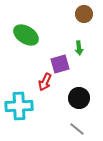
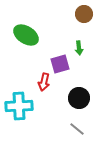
red arrow: moved 1 px left; rotated 12 degrees counterclockwise
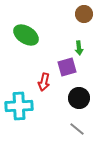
purple square: moved 7 px right, 3 px down
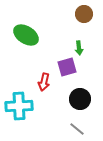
black circle: moved 1 px right, 1 px down
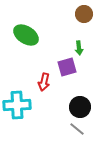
black circle: moved 8 px down
cyan cross: moved 2 px left, 1 px up
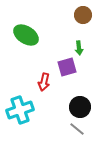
brown circle: moved 1 px left, 1 px down
cyan cross: moved 3 px right, 5 px down; rotated 16 degrees counterclockwise
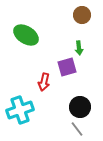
brown circle: moved 1 px left
gray line: rotated 14 degrees clockwise
